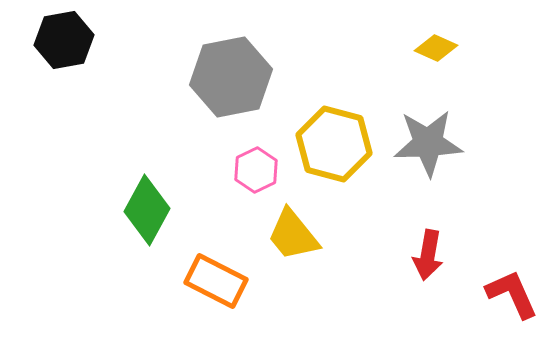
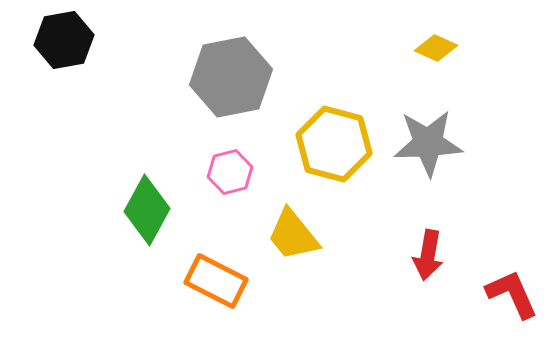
pink hexagon: moved 26 px left, 2 px down; rotated 12 degrees clockwise
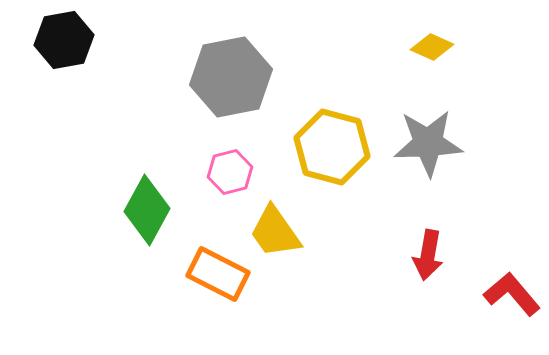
yellow diamond: moved 4 px left, 1 px up
yellow hexagon: moved 2 px left, 3 px down
yellow trapezoid: moved 18 px left, 3 px up; rotated 4 degrees clockwise
orange rectangle: moved 2 px right, 7 px up
red L-shape: rotated 16 degrees counterclockwise
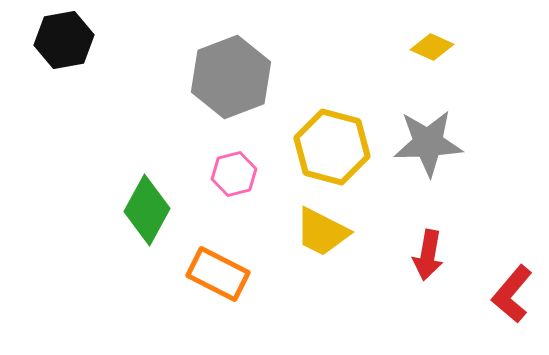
gray hexagon: rotated 10 degrees counterclockwise
pink hexagon: moved 4 px right, 2 px down
yellow trapezoid: moved 47 px right; rotated 28 degrees counterclockwise
red L-shape: rotated 100 degrees counterclockwise
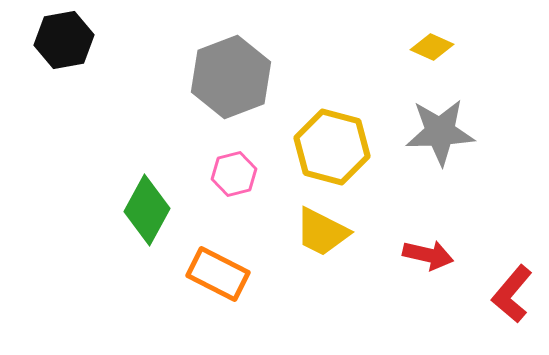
gray star: moved 12 px right, 11 px up
red arrow: rotated 87 degrees counterclockwise
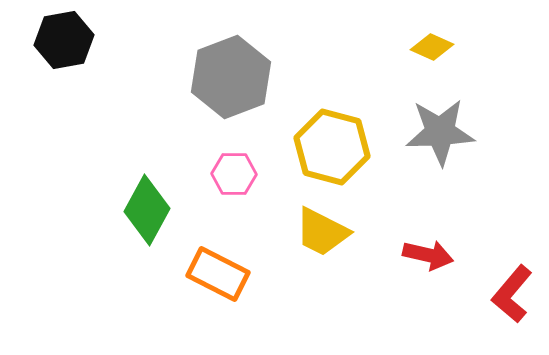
pink hexagon: rotated 15 degrees clockwise
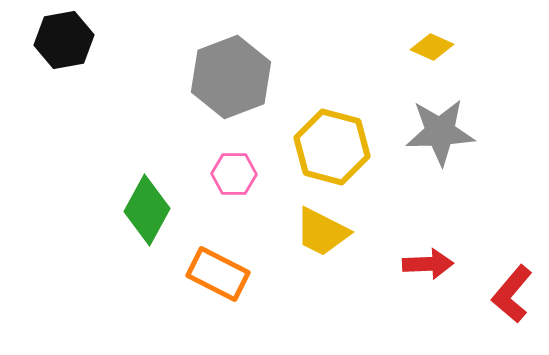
red arrow: moved 9 px down; rotated 15 degrees counterclockwise
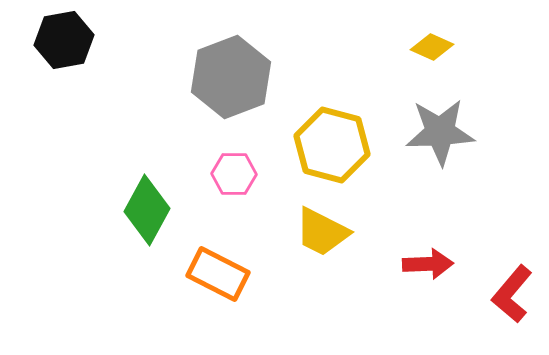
yellow hexagon: moved 2 px up
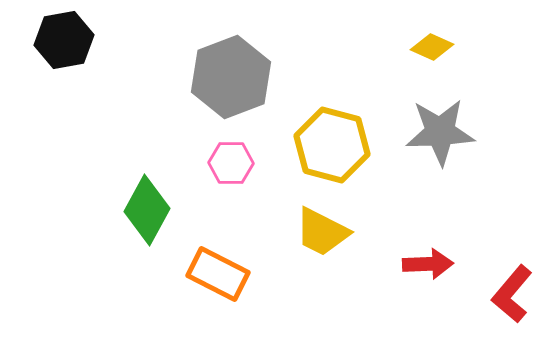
pink hexagon: moved 3 px left, 11 px up
